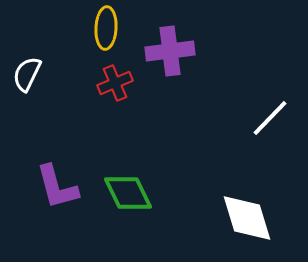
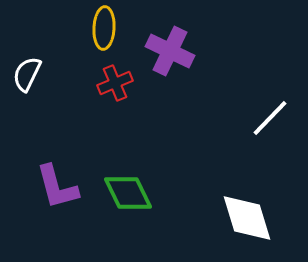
yellow ellipse: moved 2 px left
purple cross: rotated 33 degrees clockwise
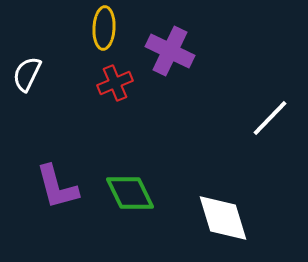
green diamond: moved 2 px right
white diamond: moved 24 px left
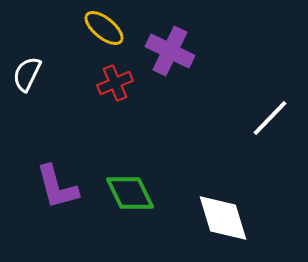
yellow ellipse: rotated 54 degrees counterclockwise
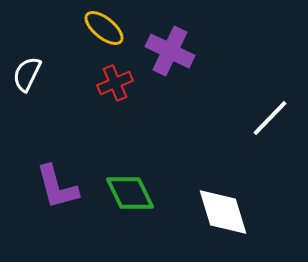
white diamond: moved 6 px up
